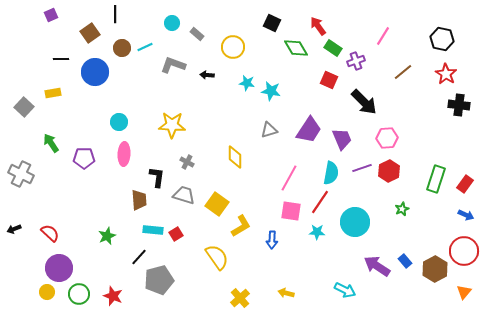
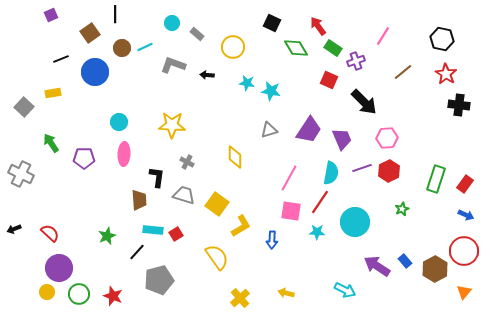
black line at (61, 59): rotated 21 degrees counterclockwise
black line at (139, 257): moved 2 px left, 5 px up
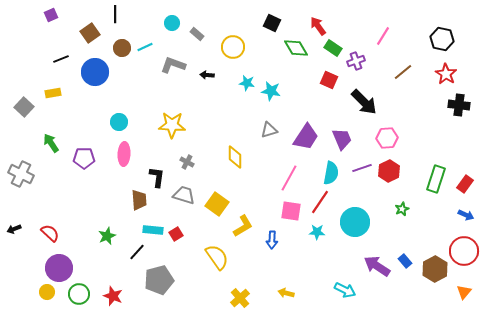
purple trapezoid at (309, 130): moved 3 px left, 7 px down
yellow L-shape at (241, 226): moved 2 px right
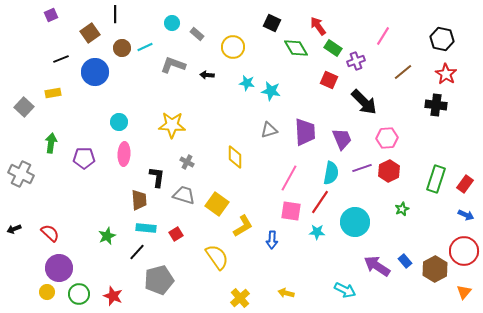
black cross at (459, 105): moved 23 px left
purple trapezoid at (306, 137): moved 1 px left, 5 px up; rotated 36 degrees counterclockwise
green arrow at (51, 143): rotated 42 degrees clockwise
cyan rectangle at (153, 230): moved 7 px left, 2 px up
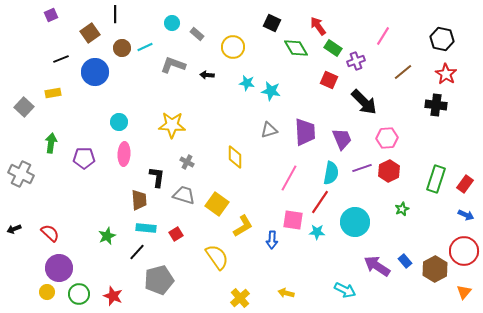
pink square at (291, 211): moved 2 px right, 9 px down
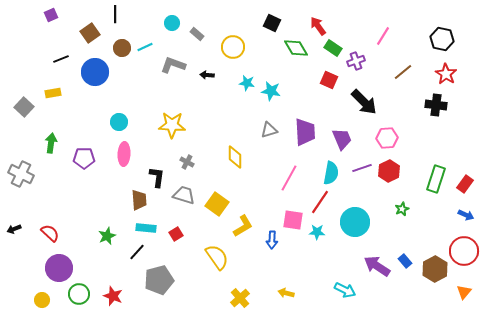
yellow circle at (47, 292): moved 5 px left, 8 px down
